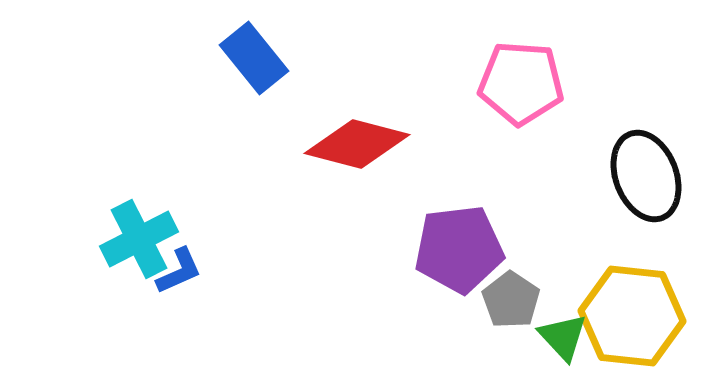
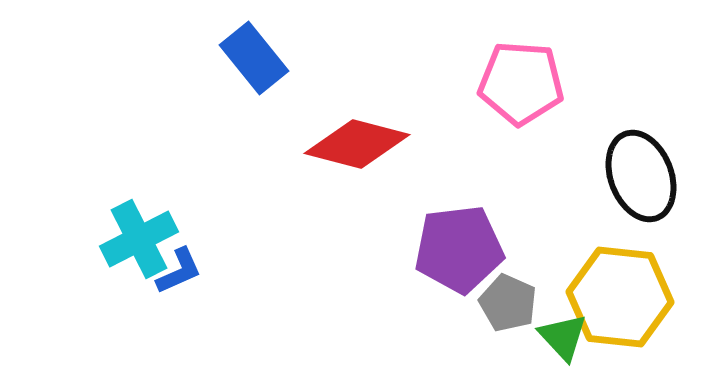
black ellipse: moved 5 px left
gray pentagon: moved 3 px left, 3 px down; rotated 10 degrees counterclockwise
yellow hexagon: moved 12 px left, 19 px up
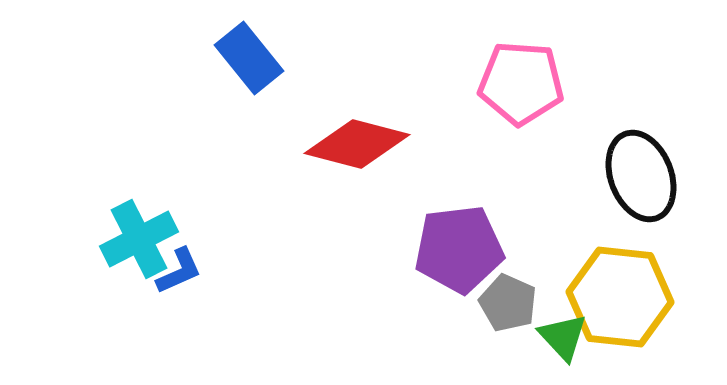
blue rectangle: moved 5 px left
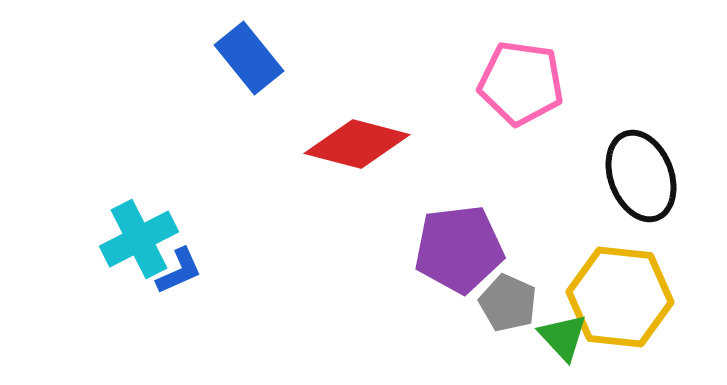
pink pentagon: rotated 4 degrees clockwise
